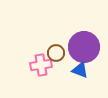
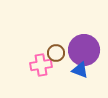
purple circle: moved 3 px down
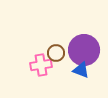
blue triangle: moved 1 px right
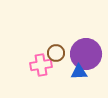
purple circle: moved 2 px right, 4 px down
blue triangle: moved 2 px left, 2 px down; rotated 24 degrees counterclockwise
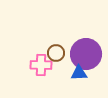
pink cross: rotated 10 degrees clockwise
blue triangle: moved 1 px down
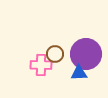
brown circle: moved 1 px left, 1 px down
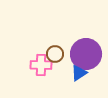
blue triangle: rotated 30 degrees counterclockwise
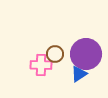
blue triangle: moved 1 px down
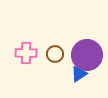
purple circle: moved 1 px right, 1 px down
pink cross: moved 15 px left, 12 px up
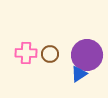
brown circle: moved 5 px left
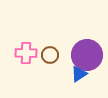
brown circle: moved 1 px down
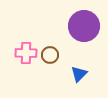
purple circle: moved 3 px left, 29 px up
blue triangle: rotated 12 degrees counterclockwise
